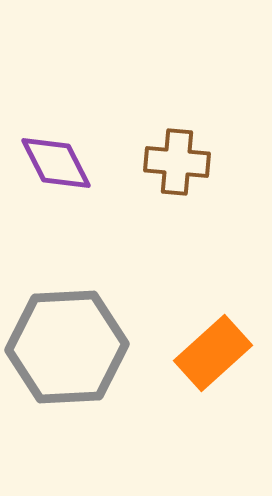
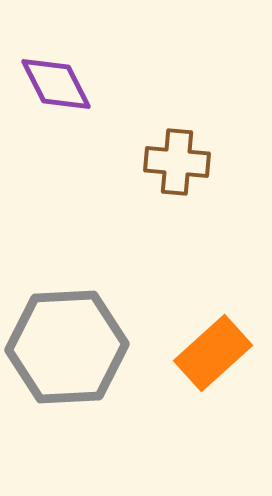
purple diamond: moved 79 px up
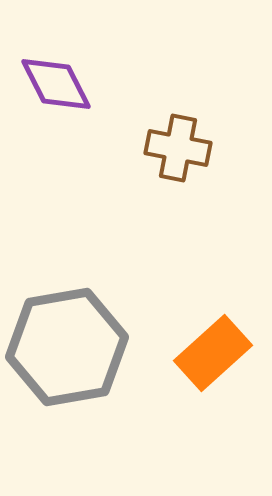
brown cross: moved 1 px right, 14 px up; rotated 6 degrees clockwise
gray hexagon: rotated 7 degrees counterclockwise
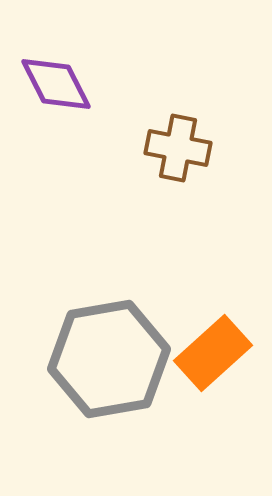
gray hexagon: moved 42 px right, 12 px down
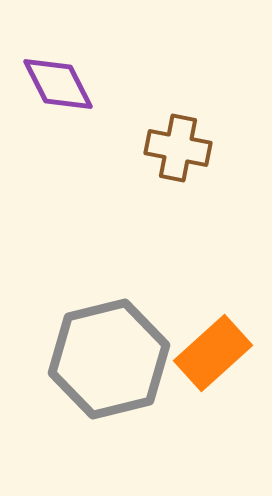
purple diamond: moved 2 px right
gray hexagon: rotated 4 degrees counterclockwise
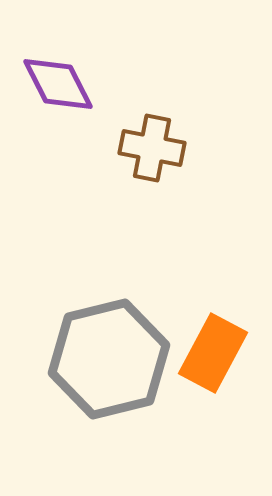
brown cross: moved 26 px left
orange rectangle: rotated 20 degrees counterclockwise
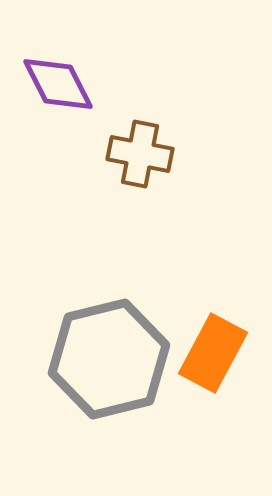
brown cross: moved 12 px left, 6 px down
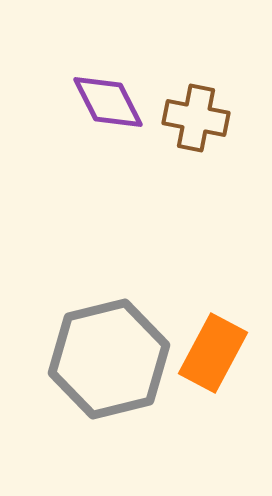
purple diamond: moved 50 px right, 18 px down
brown cross: moved 56 px right, 36 px up
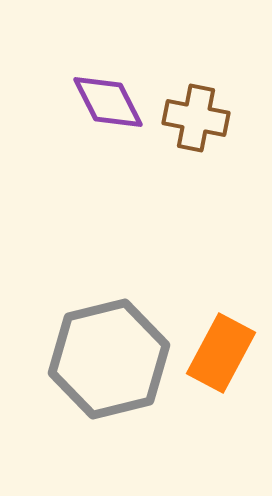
orange rectangle: moved 8 px right
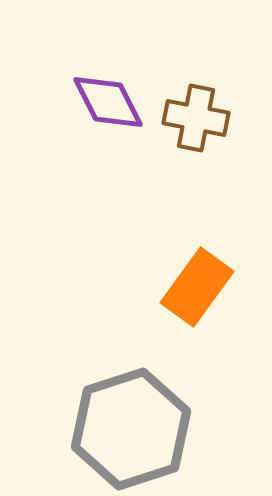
orange rectangle: moved 24 px left, 66 px up; rotated 8 degrees clockwise
gray hexagon: moved 22 px right, 70 px down; rotated 4 degrees counterclockwise
